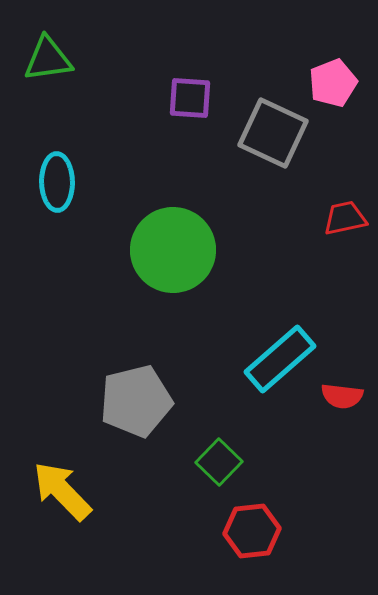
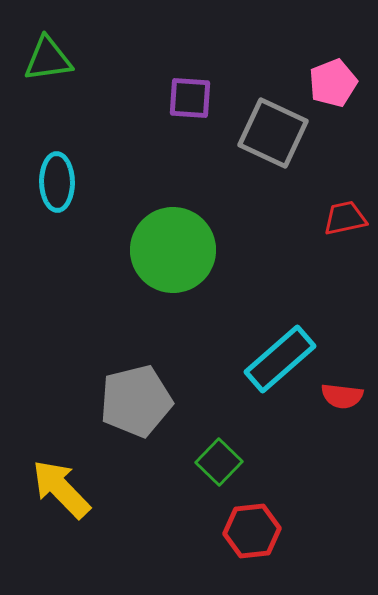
yellow arrow: moved 1 px left, 2 px up
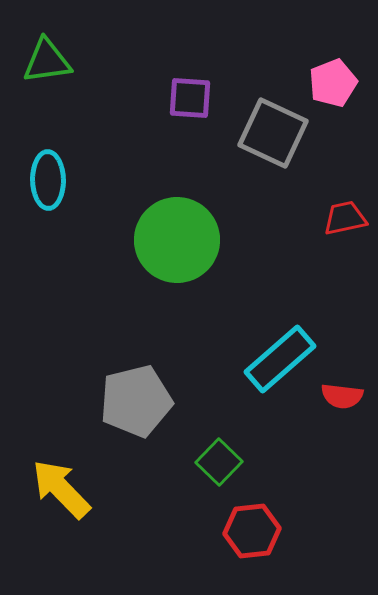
green triangle: moved 1 px left, 2 px down
cyan ellipse: moved 9 px left, 2 px up
green circle: moved 4 px right, 10 px up
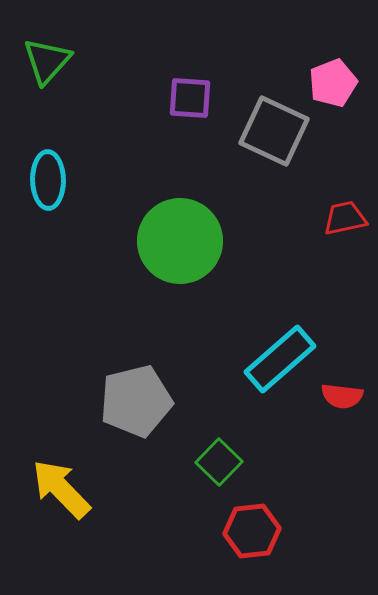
green triangle: rotated 40 degrees counterclockwise
gray square: moved 1 px right, 2 px up
green circle: moved 3 px right, 1 px down
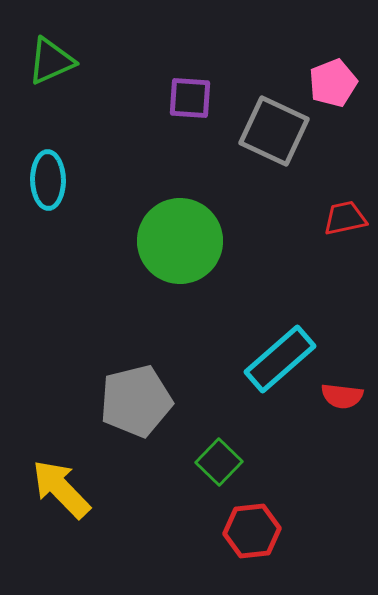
green triangle: moved 4 px right; rotated 24 degrees clockwise
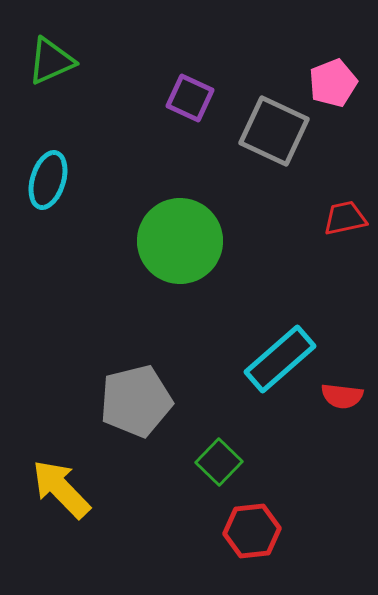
purple square: rotated 21 degrees clockwise
cyan ellipse: rotated 18 degrees clockwise
